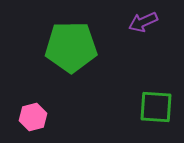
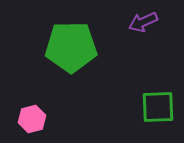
green square: moved 2 px right; rotated 6 degrees counterclockwise
pink hexagon: moved 1 px left, 2 px down
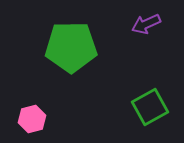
purple arrow: moved 3 px right, 2 px down
green square: moved 8 px left; rotated 27 degrees counterclockwise
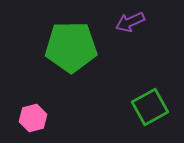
purple arrow: moved 16 px left, 2 px up
pink hexagon: moved 1 px right, 1 px up
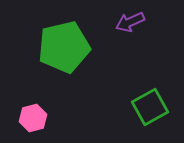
green pentagon: moved 7 px left; rotated 12 degrees counterclockwise
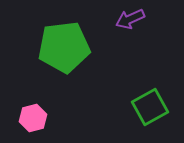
purple arrow: moved 3 px up
green pentagon: rotated 6 degrees clockwise
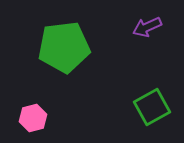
purple arrow: moved 17 px right, 8 px down
green square: moved 2 px right
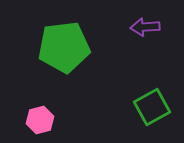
purple arrow: moved 2 px left; rotated 20 degrees clockwise
pink hexagon: moved 7 px right, 2 px down
